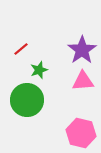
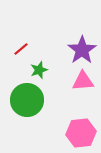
pink hexagon: rotated 20 degrees counterclockwise
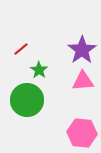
green star: rotated 18 degrees counterclockwise
pink hexagon: moved 1 px right; rotated 12 degrees clockwise
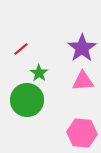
purple star: moved 2 px up
green star: moved 3 px down
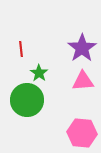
red line: rotated 56 degrees counterclockwise
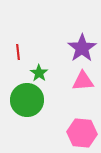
red line: moved 3 px left, 3 px down
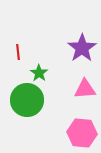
pink triangle: moved 2 px right, 8 px down
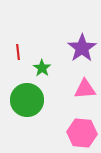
green star: moved 3 px right, 5 px up
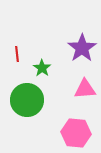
red line: moved 1 px left, 2 px down
pink hexagon: moved 6 px left
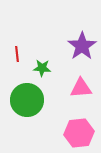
purple star: moved 2 px up
green star: rotated 30 degrees counterclockwise
pink triangle: moved 4 px left, 1 px up
pink hexagon: moved 3 px right; rotated 12 degrees counterclockwise
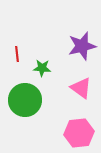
purple star: rotated 20 degrees clockwise
pink triangle: rotated 40 degrees clockwise
green circle: moved 2 px left
